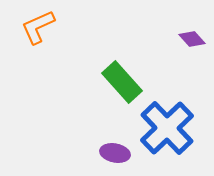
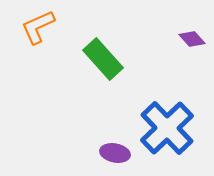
green rectangle: moved 19 px left, 23 px up
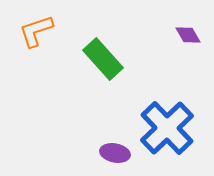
orange L-shape: moved 2 px left, 4 px down; rotated 6 degrees clockwise
purple diamond: moved 4 px left, 4 px up; rotated 12 degrees clockwise
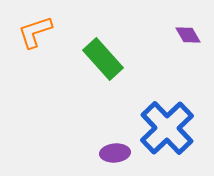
orange L-shape: moved 1 px left, 1 px down
purple ellipse: rotated 16 degrees counterclockwise
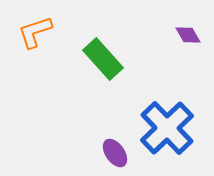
purple ellipse: rotated 60 degrees clockwise
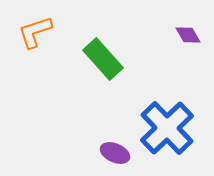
purple ellipse: rotated 32 degrees counterclockwise
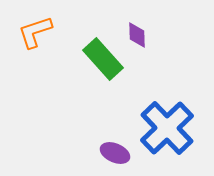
purple diamond: moved 51 px left; rotated 28 degrees clockwise
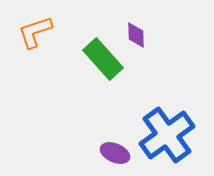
purple diamond: moved 1 px left
blue cross: moved 7 px down; rotated 8 degrees clockwise
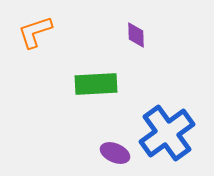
green rectangle: moved 7 px left, 25 px down; rotated 51 degrees counterclockwise
blue cross: moved 2 px up
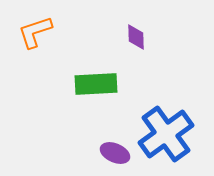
purple diamond: moved 2 px down
blue cross: moved 1 px left, 1 px down
